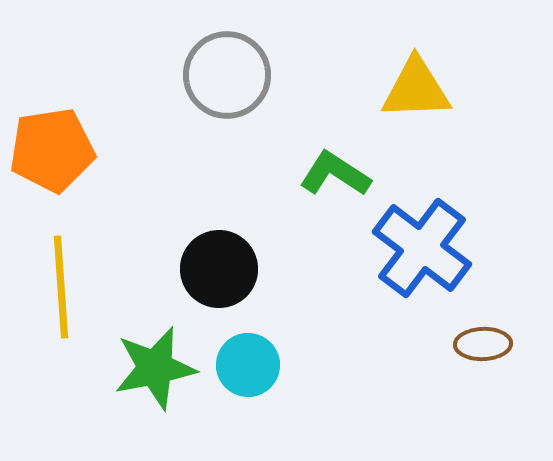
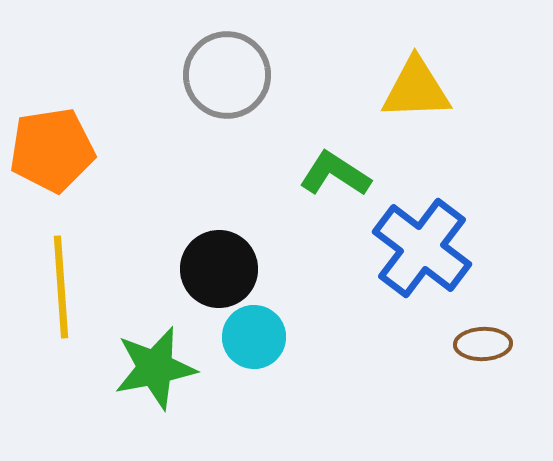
cyan circle: moved 6 px right, 28 px up
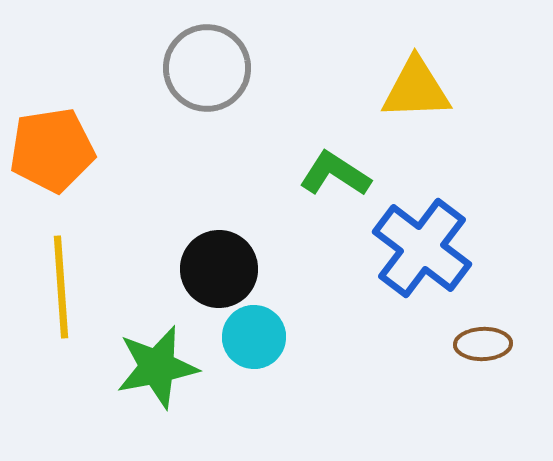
gray circle: moved 20 px left, 7 px up
green star: moved 2 px right, 1 px up
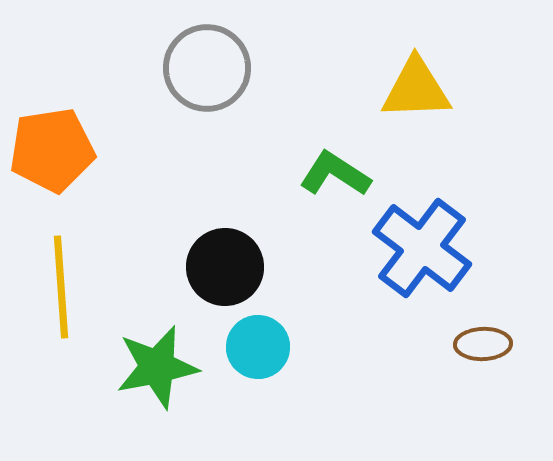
black circle: moved 6 px right, 2 px up
cyan circle: moved 4 px right, 10 px down
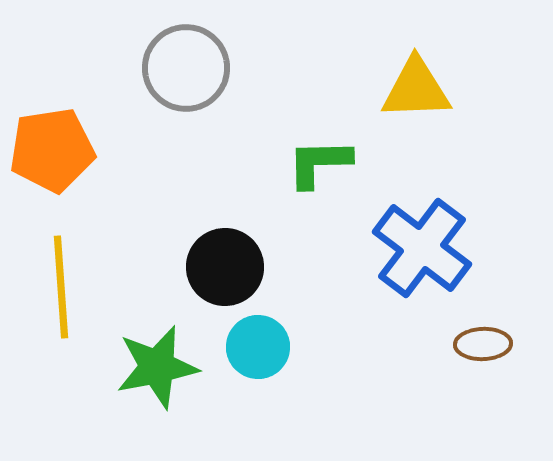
gray circle: moved 21 px left
green L-shape: moved 16 px left, 11 px up; rotated 34 degrees counterclockwise
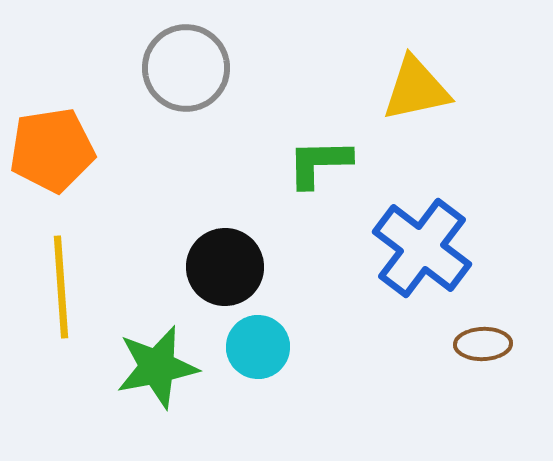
yellow triangle: rotated 10 degrees counterclockwise
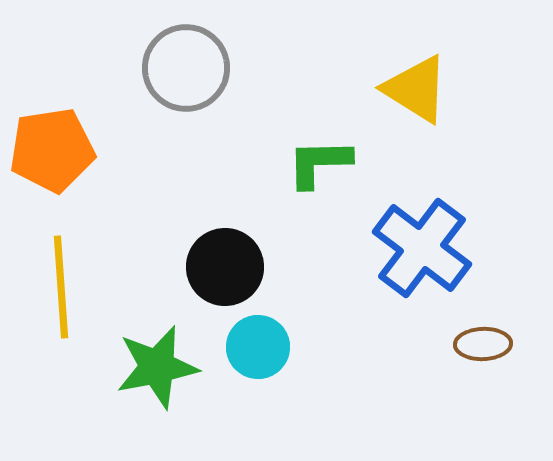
yellow triangle: rotated 44 degrees clockwise
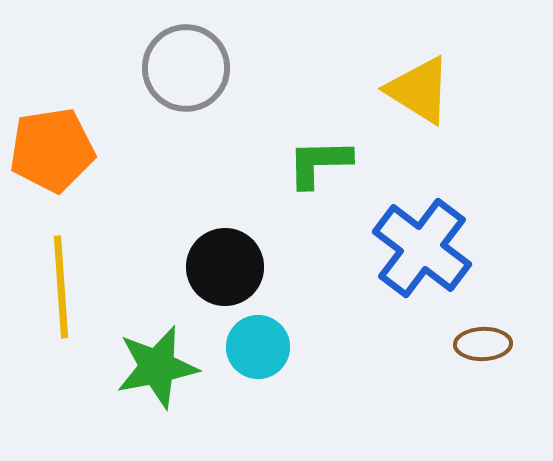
yellow triangle: moved 3 px right, 1 px down
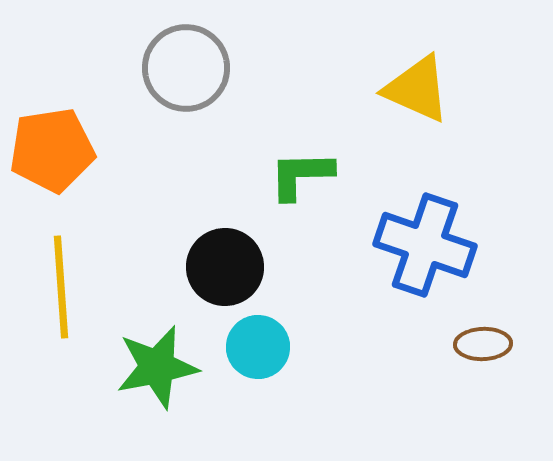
yellow triangle: moved 2 px left, 1 px up; rotated 8 degrees counterclockwise
green L-shape: moved 18 px left, 12 px down
blue cross: moved 3 px right, 3 px up; rotated 18 degrees counterclockwise
